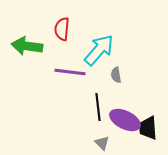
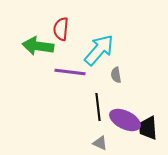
red semicircle: moved 1 px left
green arrow: moved 11 px right
gray triangle: moved 2 px left; rotated 21 degrees counterclockwise
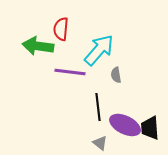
purple ellipse: moved 5 px down
black trapezoid: moved 2 px right
gray triangle: rotated 14 degrees clockwise
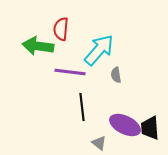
black line: moved 16 px left
gray triangle: moved 1 px left
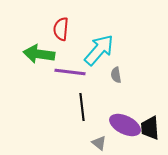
green arrow: moved 1 px right, 8 px down
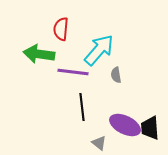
purple line: moved 3 px right
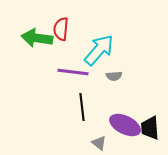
green arrow: moved 2 px left, 16 px up
gray semicircle: moved 2 px left, 1 px down; rotated 84 degrees counterclockwise
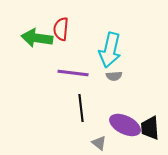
cyan arrow: moved 11 px right; rotated 152 degrees clockwise
purple line: moved 1 px down
black line: moved 1 px left, 1 px down
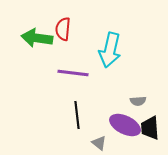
red semicircle: moved 2 px right
gray semicircle: moved 24 px right, 25 px down
black line: moved 4 px left, 7 px down
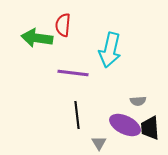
red semicircle: moved 4 px up
gray triangle: rotated 21 degrees clockwise
